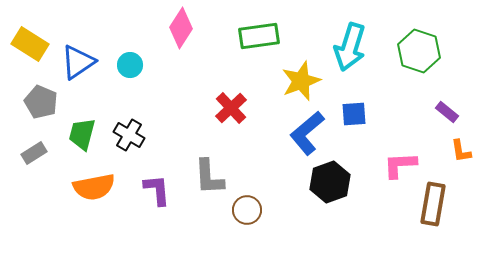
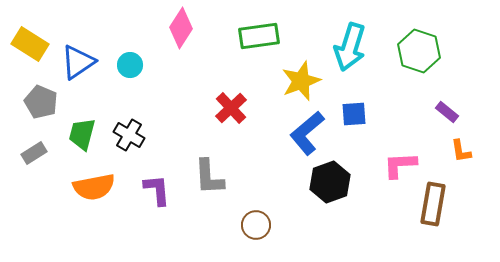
brown circle: moved 9 px right, 15 px down
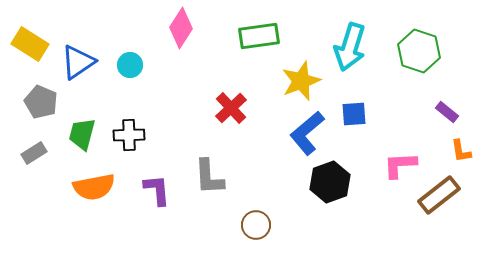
black cross: rotated 32 degrees counterclockwise
brown rectangle: moved 6 px right, 9 px up; rotated 42 degrees clockwise
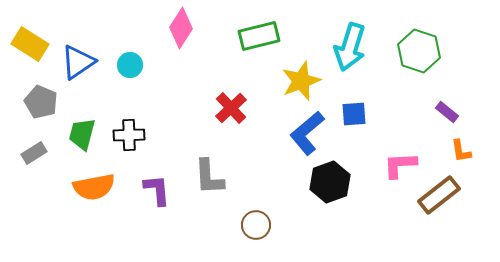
green rectangle: rotated 6 degrees counterclockwise
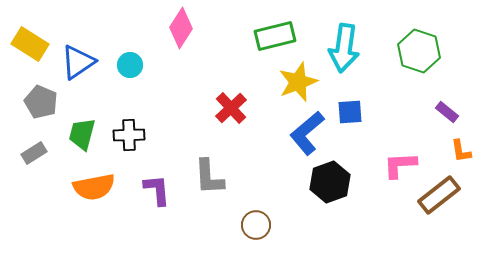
green rectangle: moved 16 px right
cyan arrow: moved 6 px left, 1 px down; rotated 9 degrees counterclockwise
yellow star: moved 3 px left, 1 px down
blue square: moved 4 px left, 2 px up
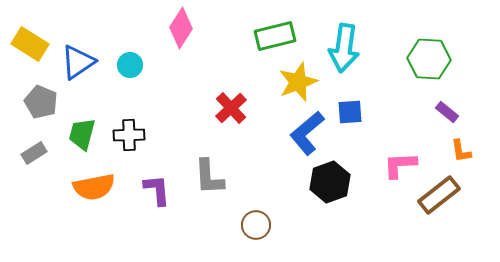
green hexagon: moved 10 px right, 8 px down; rotated 15 degrees counterclockwise
